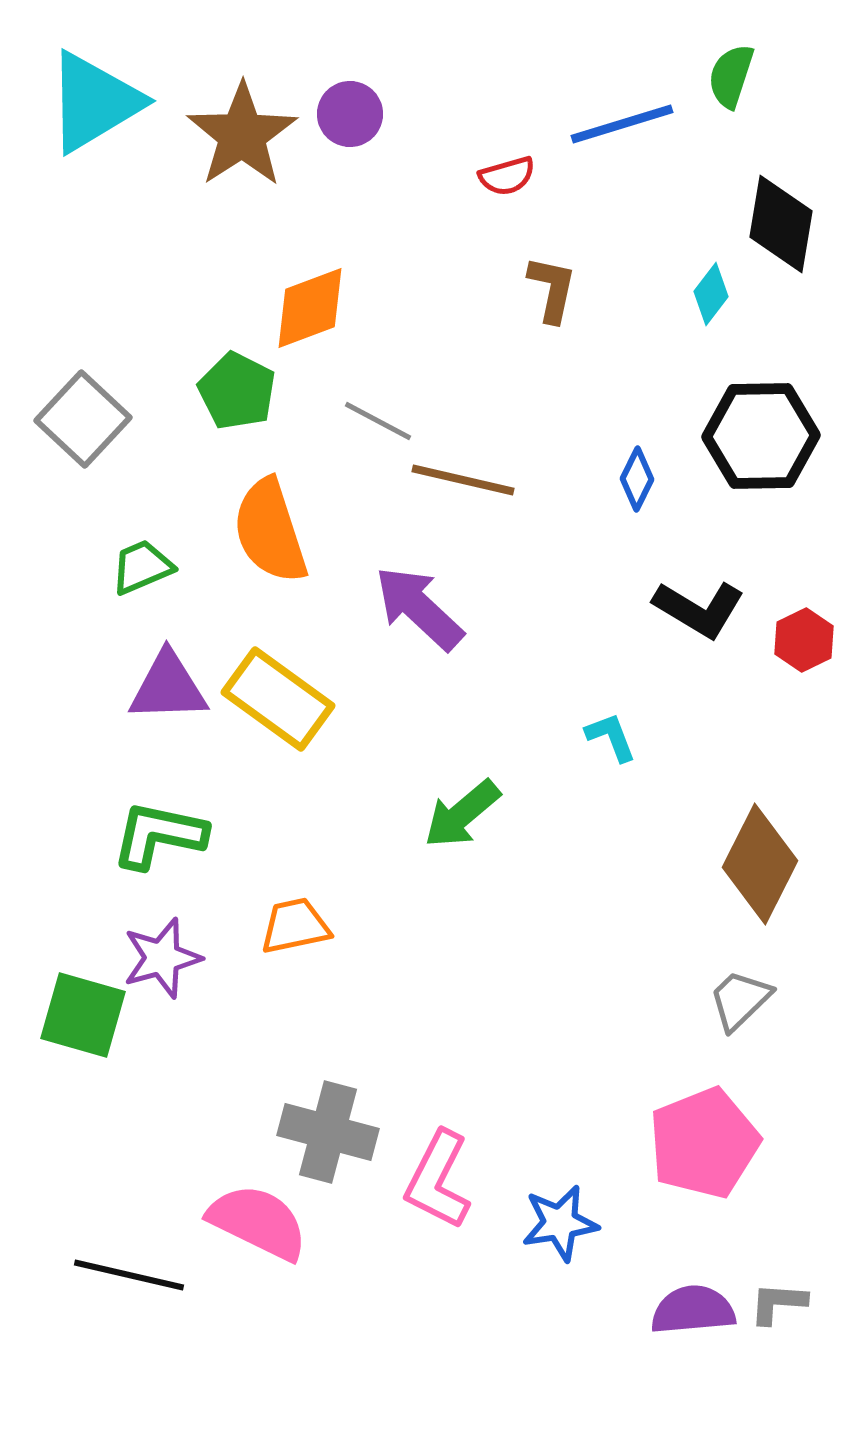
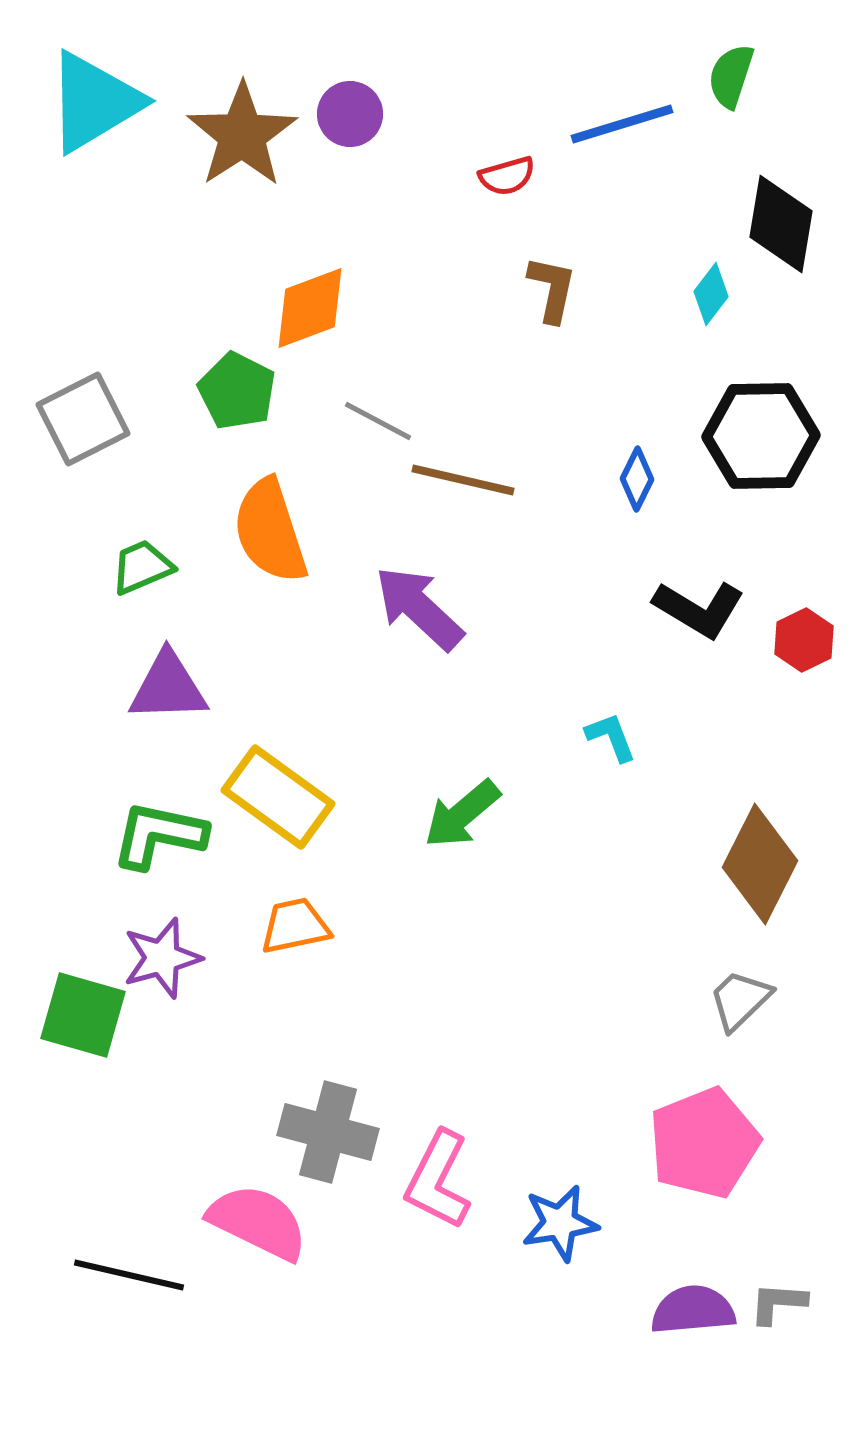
gray square: rotated 20 degrees clockwise
yellow rectangle: moved 98 px down
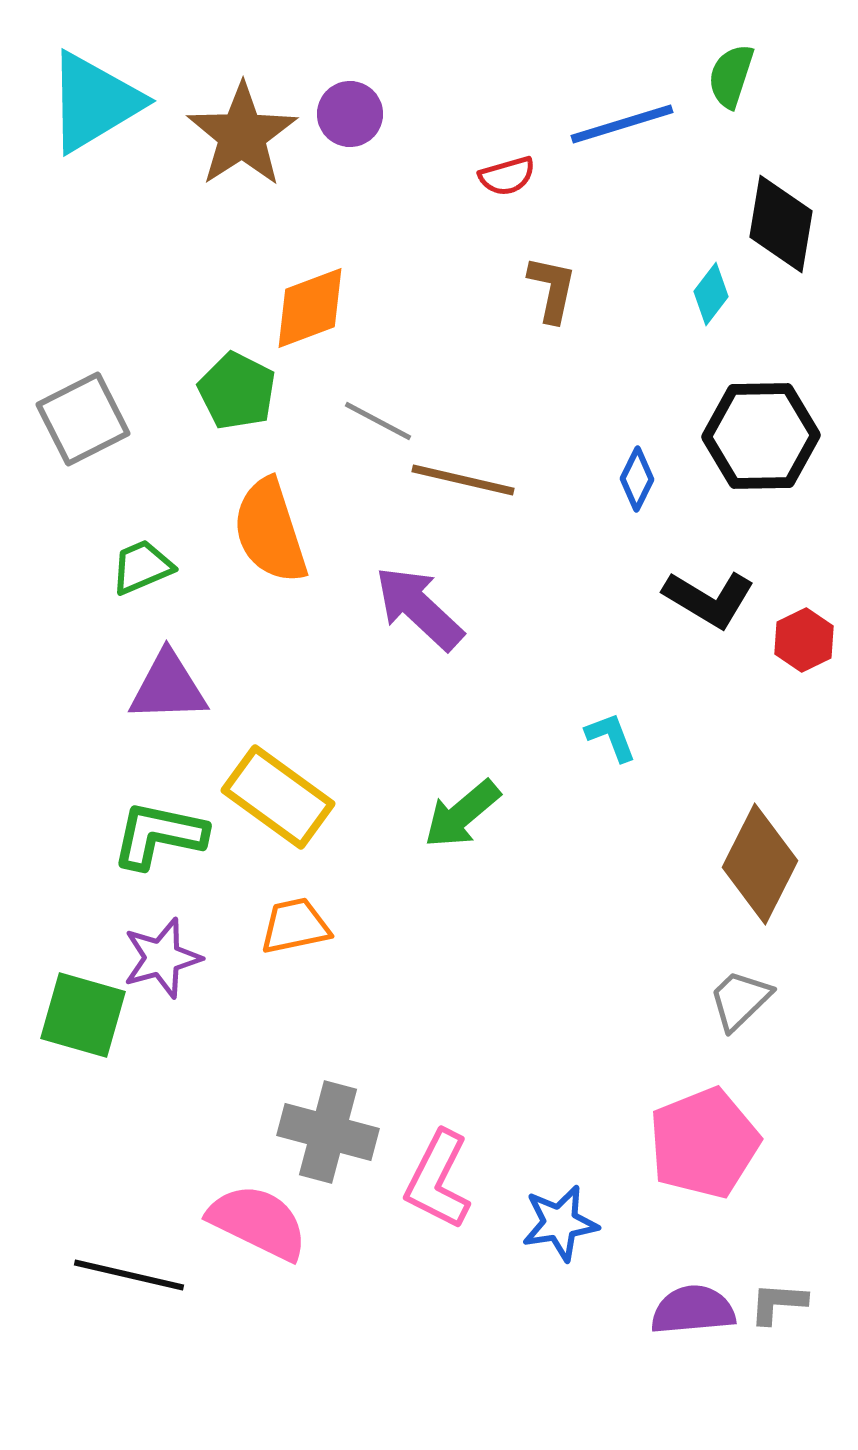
black L-shape: moved 10 px right, 10 px up
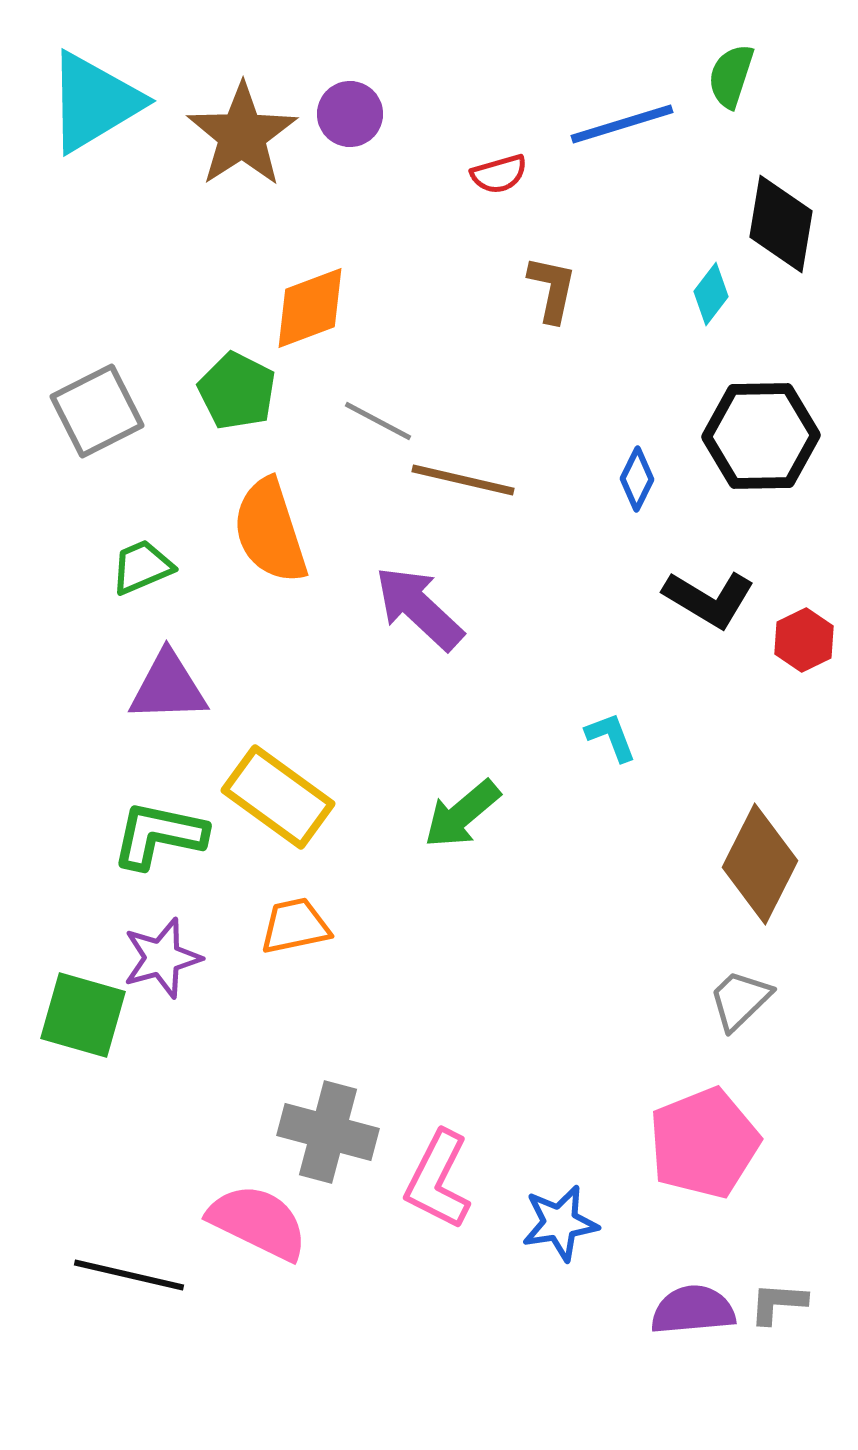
red semicircle: moved 8 px left, 2 px up
gray square: moved 14 px right, 8 px up
